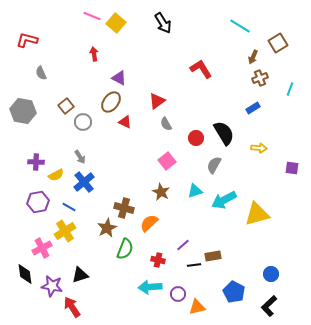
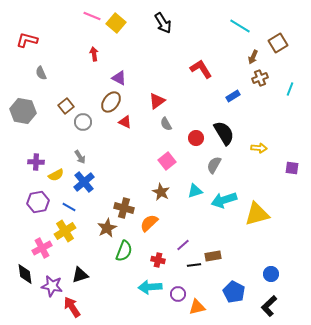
blue rectangle at (253, 108): moved 20 px left, 12 px up
cyan arrow at (224, 200): rotated 10 degrees clockwise
green semicircle at (125, 249): moved 1 px left, 2 px down
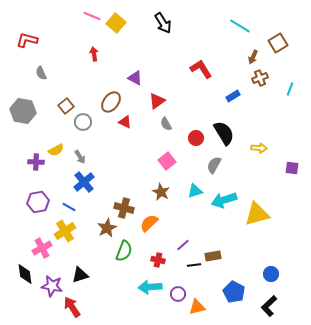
purple triangle at (119, 78): moved 16 px right
yellow semicircle at (56, 175): moved 25 px up
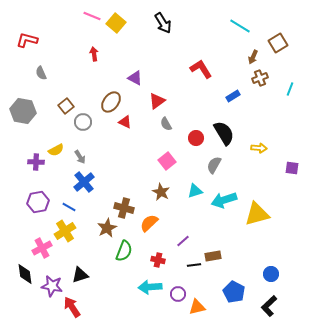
purple line at (183, 245): moved 4 px up
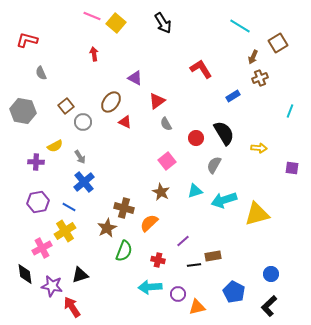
cyan line at (290, 89): moved 22 px down
yellow semicircle at (56, 150): moved 1 px left, 4 px up
